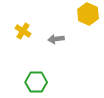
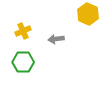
yellow cross: rotated 35 degrees clockwise
green hexagon: moved 13 px left, 20 px up
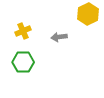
yellow hexagon: rotated 10 degrees clockwise
gray arrow: moved 3 px right, 2 px up
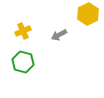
gray arrow: moved 2 px up; rotated 21 degrees counterclockwise
green hexagon: rotated 15 degrees clockwise
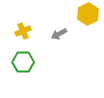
gray arrow: moved 1 px up
green hexagon: rotated 15 degrees counterclockwise
